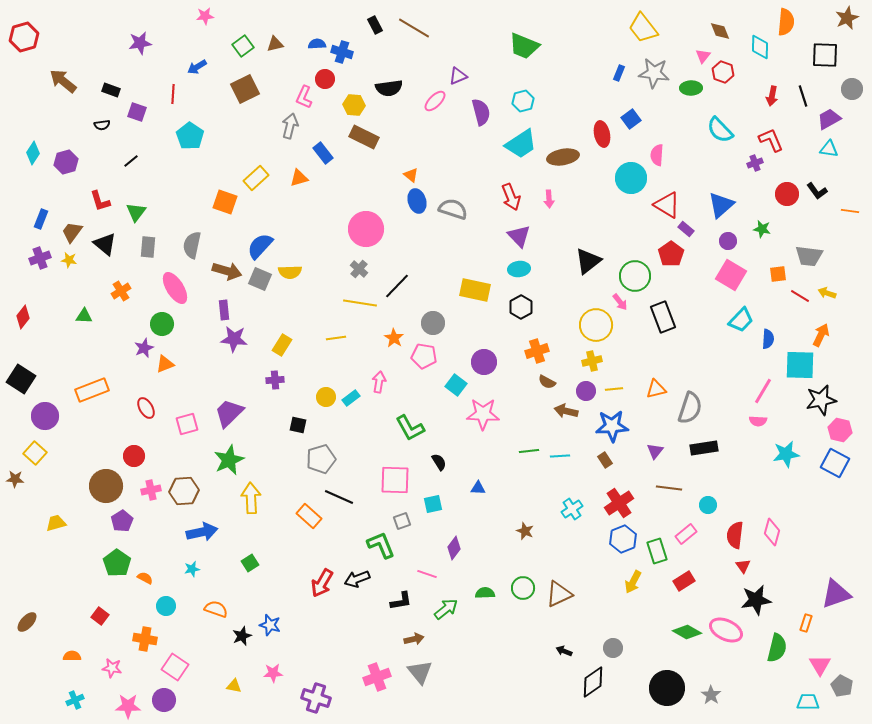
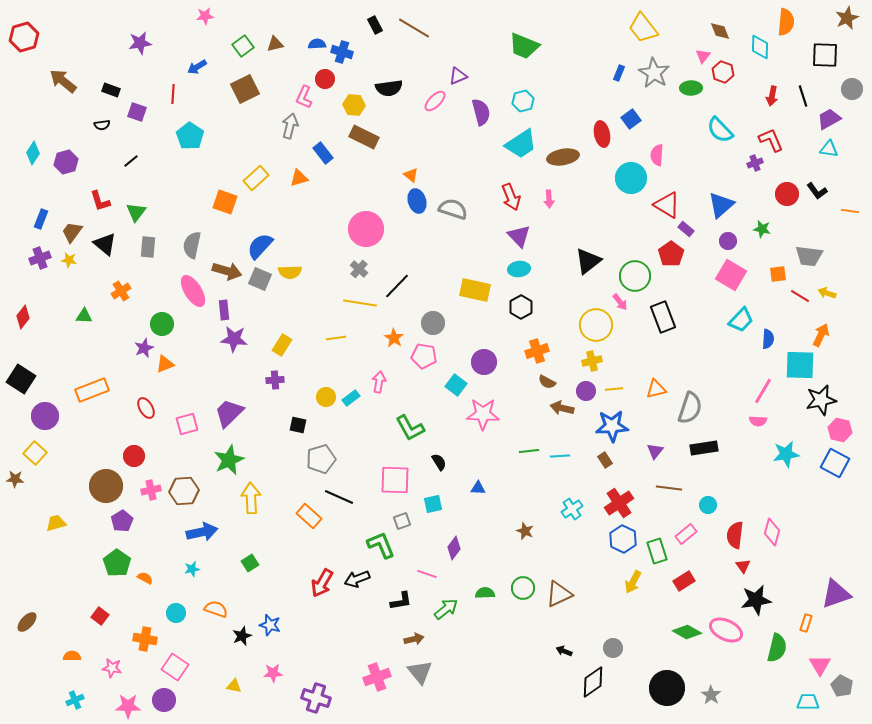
gray star at (654, 73): rotated 24 degrees clockwise
pink ellipse at (175, 288): moved 18 px right, 3 px down
brown arrow at (566, 411): moved 4 px left, 3 px up
blue hexagon at (623, 539): rotated 12 degrees counterclockwise
cyan circle at (166, 606): moved 10 px right, 7 px down
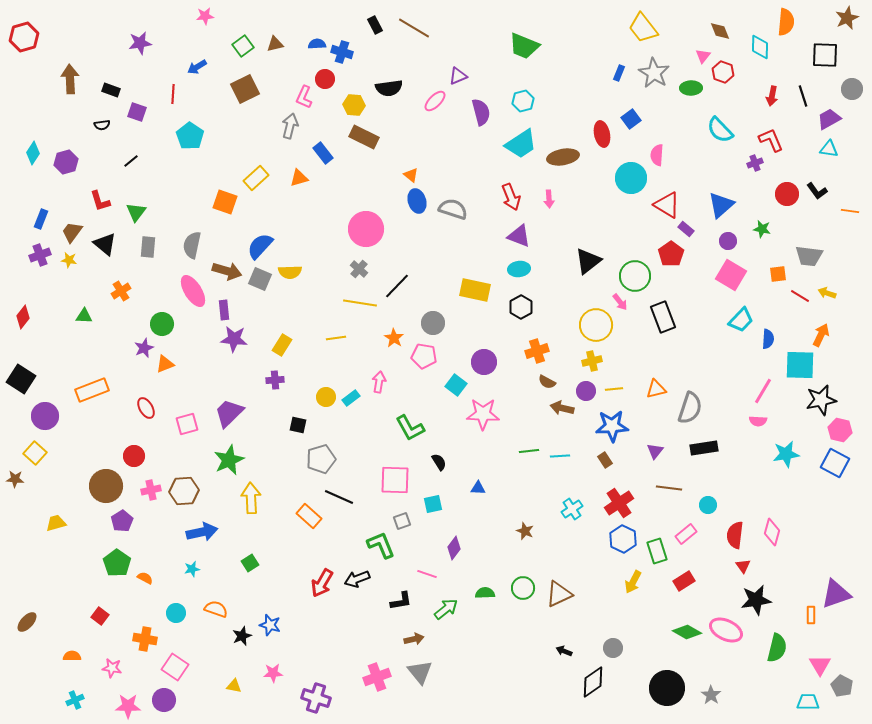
brown arrow at (63, 81): moved 7 px right, 2 px up; rotated 48 degrees clockwise
purple triangle at (519, 236): rotated 25 degrees counterclockwise
purple cross at (40, 258): moved 3 px up
orange rectangle at (806, 623): moved 5 px right, 8 px up; rotated 18 degrees counterclockwise
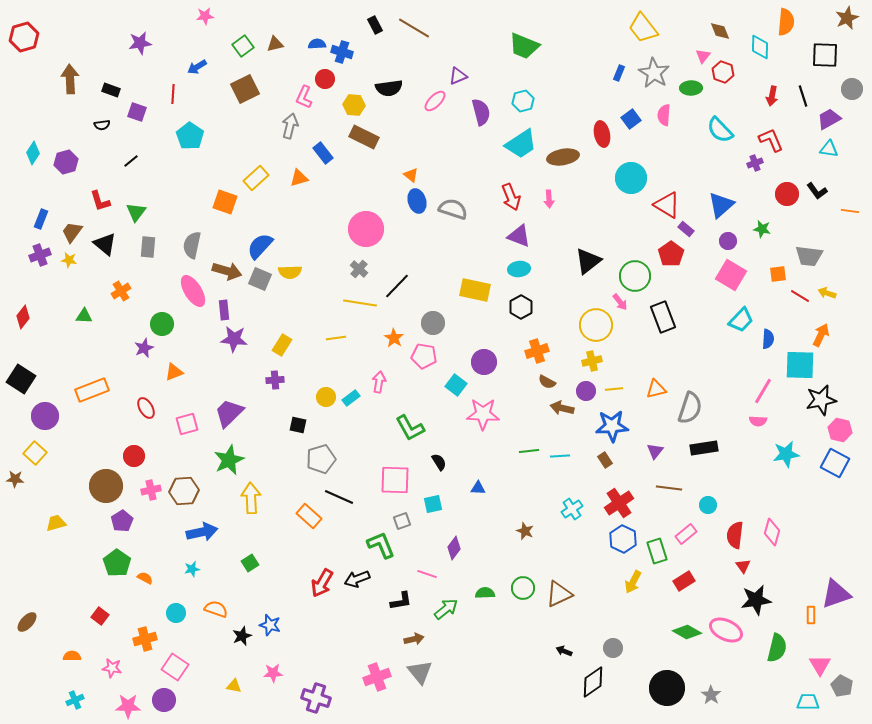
pink semicircle at (657, 155): moved 7 px right, 40 px up
orange triangle at (165, 364): moved 9 px right, 8 px down
orange cross at (145, 639): rotated 25 degrees counterclockwise
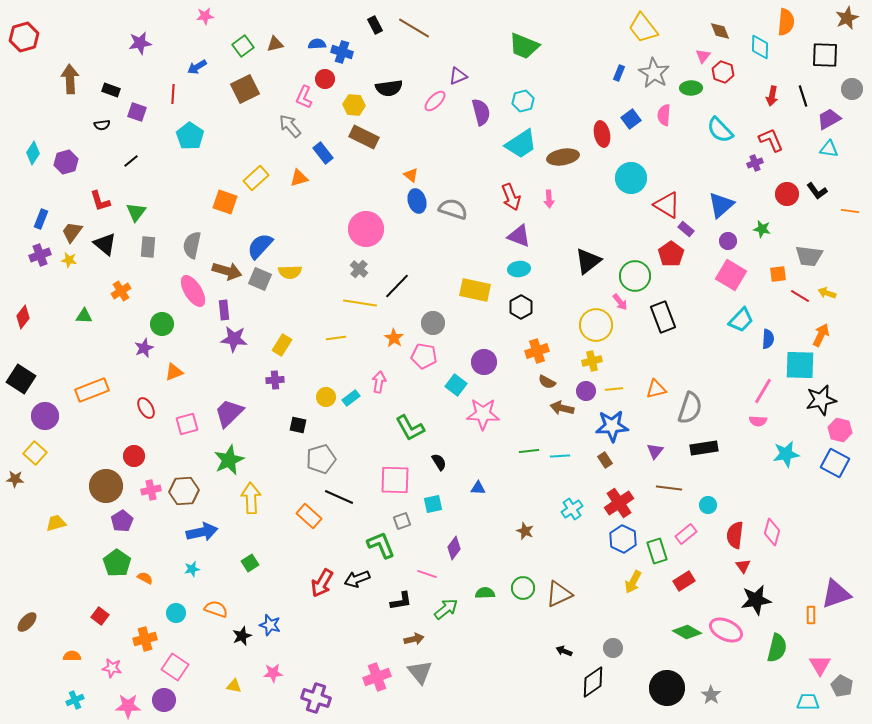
gray arrow at (290, 126): rotated 55 degrees counterclockwise
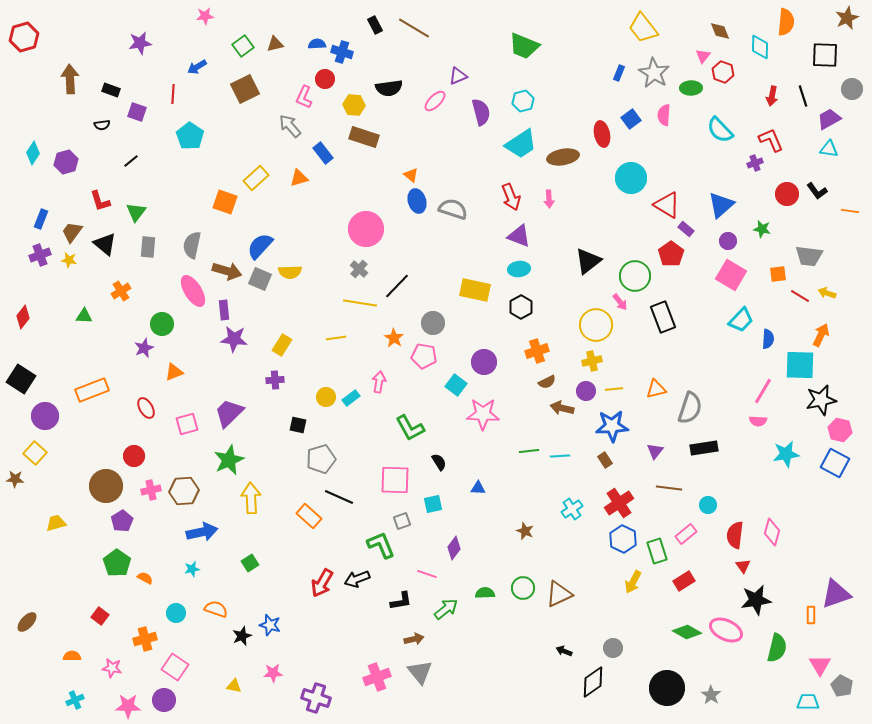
brown rectangle at (364, 137): rotated 8 degrees counterclockwise
brown semicircle at (547, 382): rotated 54 degrees counterclockwise
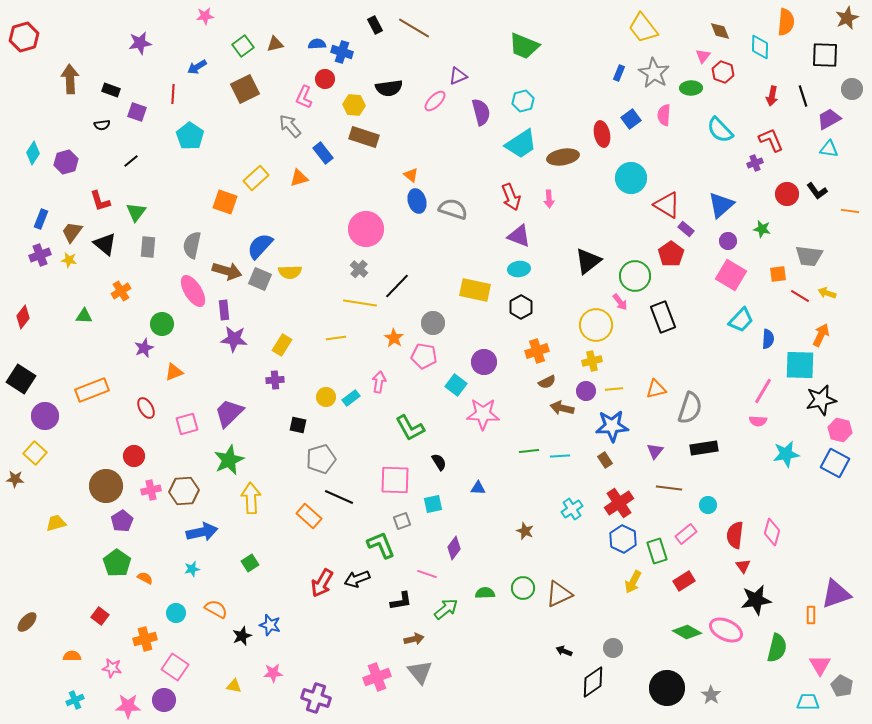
orange semicircle at (216, 609): rotated 10 degrees clockwise
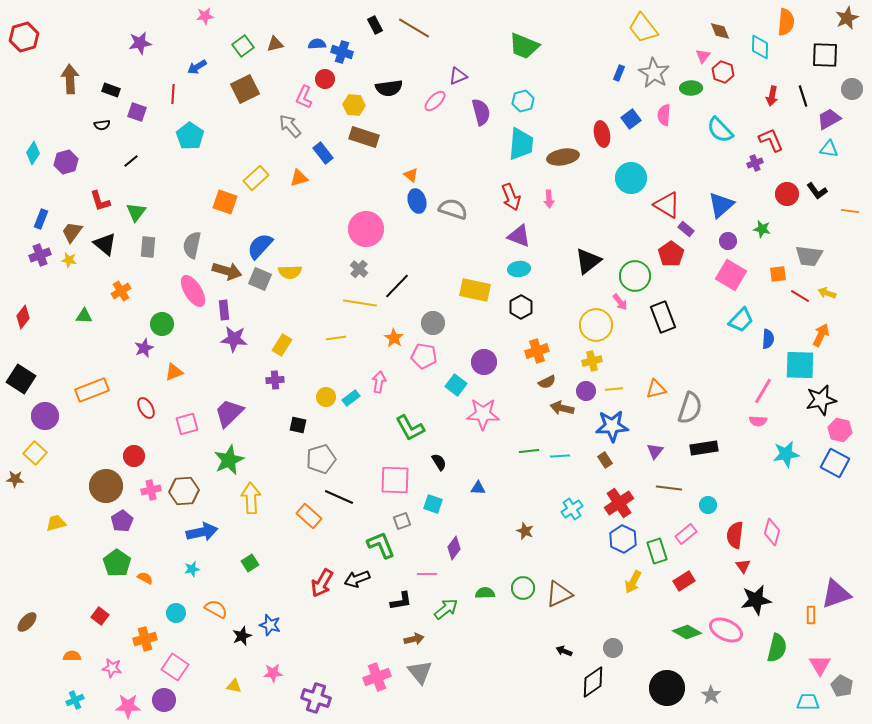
cyan trapezoid at (521, 144): rotated 52 degrees counterclockwise
cyan square at (433, 504): rotated 30 degrees clockwise
pink line at (427, 574): rotated 18 degrees counterclockwise
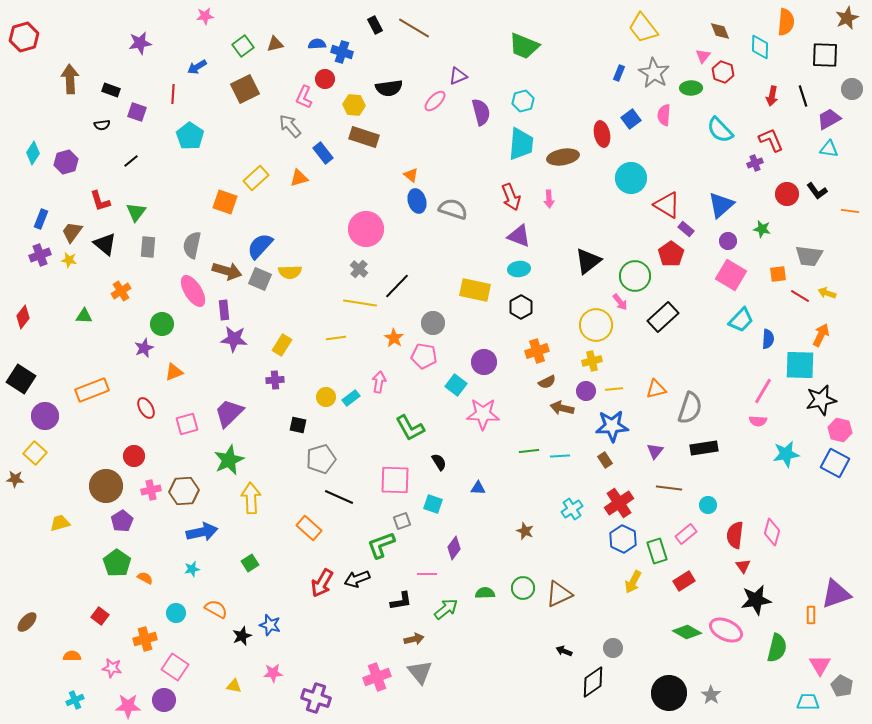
black rectangle at (663, 317): rotated 68 degrees clockwise
orange rectangle at (309, 516): moved 12 px down
yellow trapezoid at (56, 523): moved 4 px right
green L-shape at (381, 545): rotated 88 degrees counterclockwise
black circle at (667, 688): moved 2 px right, 5 px down
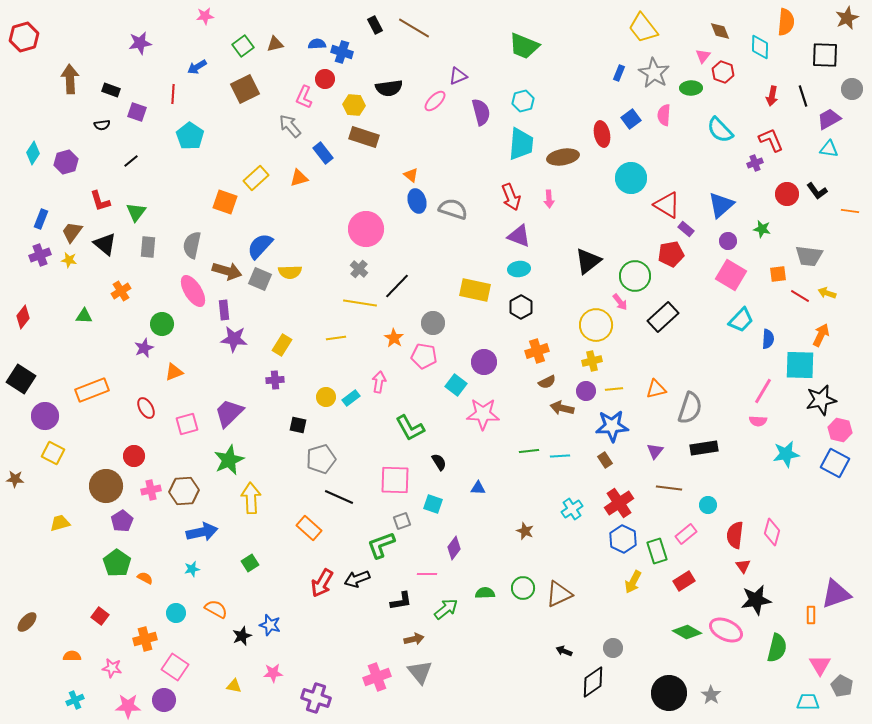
red pentagon at (671, 254): rotated 25 degrees clockwise
yellow square at (35, 453): moved 18 px right; rotated 15 degrees counterclockwise
